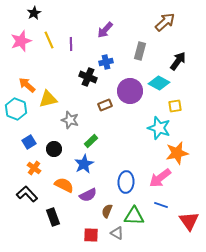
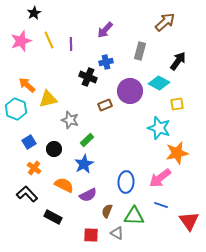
yellow square: moved 2 px right, 2 px up
green rectangle: moved 4 px left, 1 px up
black rectangle: rotated 42 degrees counterclockwise
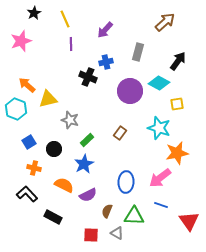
yellow line: moved 16 px right, 21 px up
gray rectangle: moved 2 px left, 1 px down
brown rectangle: moved 15 px right, 28 px down; rotated 32 degrees counterclockwise
orange cross: rotated 24 degrees counterclockwise
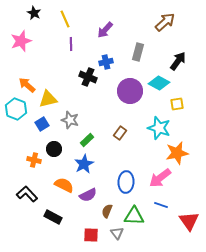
black star: rotated 16 degrees counterclockwise
blue square: moved 13 px right, 18 px up
orange cross: moved 8 px up
gray triangle: rotated 24 degrees clockwise
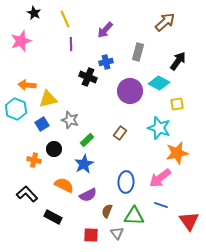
orange arrow: rotated 36 degrees counterclockwise
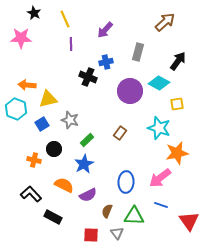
pink star: moved 3 px up; rotated 20 degrees clockwise
black L-shape: moved 4 px right
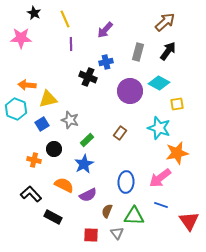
black arrow: moved 10 px left, 10 px up
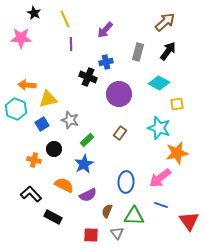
purple circle: moved 11 px left, 3 px down
